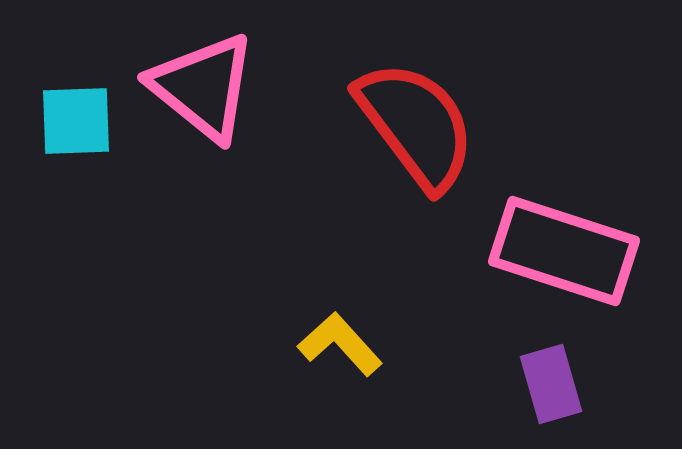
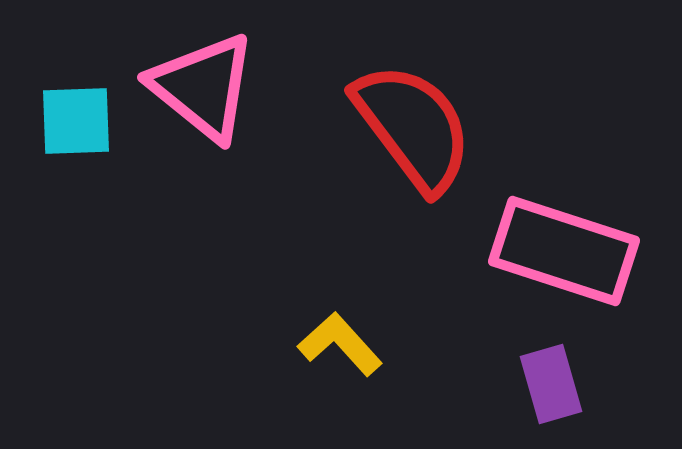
red semicircle: moved 3 px left, 2 px down
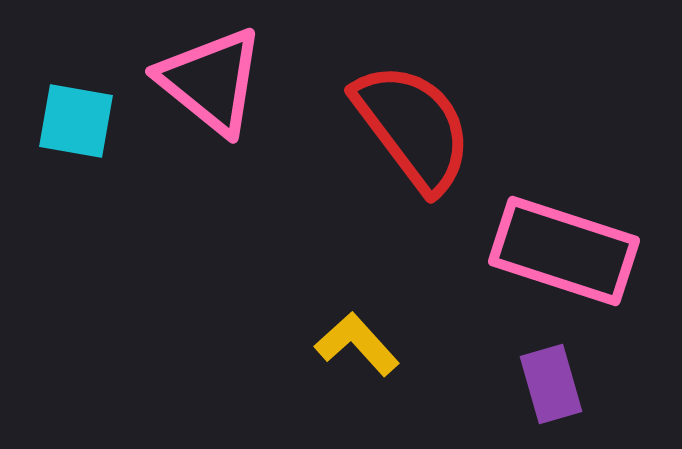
pink triangle: moved 8 px right, 6 px up
cyan square: rotated 12 degrees clockwise
yellow L-shape: moved 17 px right
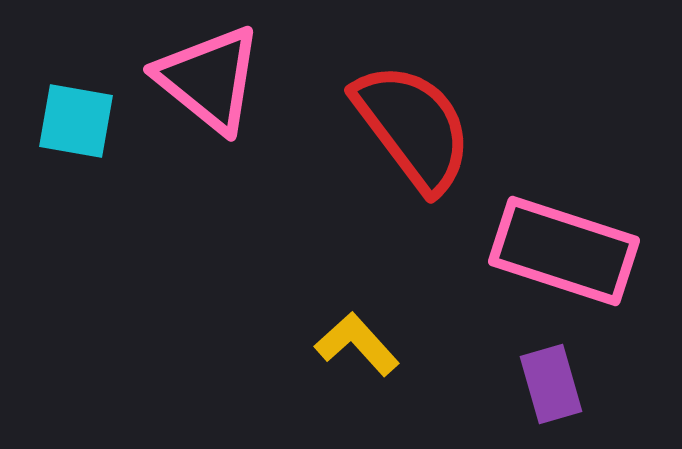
pink triangle: moved 2 px left, 2 px up
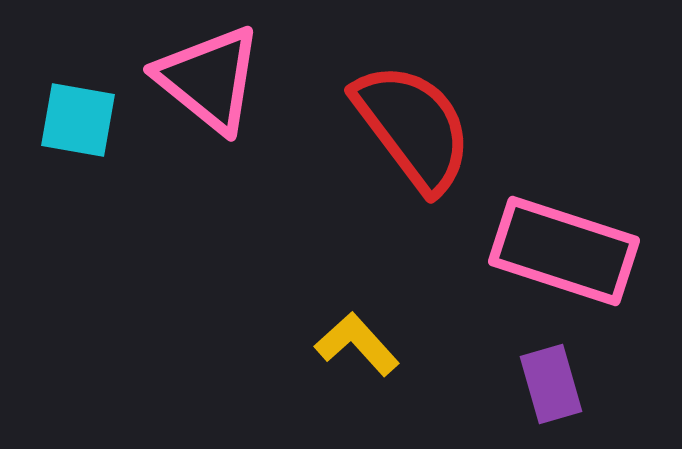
cyan square: moved 2 px right, 1 px up
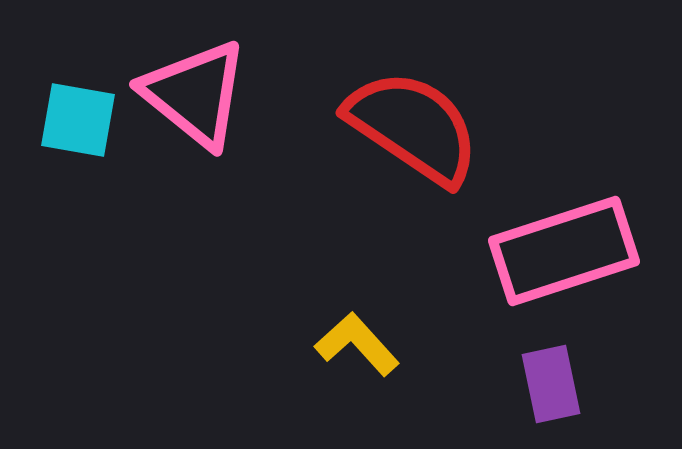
pink triangle: moved 14 px left, 15 px down
red semicircle: rotated 19 degrees counterclockwise
pink rectangle: rotated 36 degrees counterclockwise
purple rectangle: rotated 4 degrees clockwise
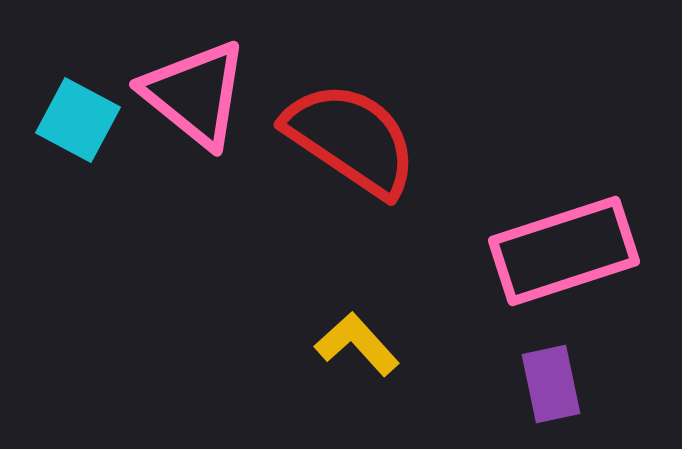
cyan square: rotated 18 degrees clockwise
red semicircle: moved 62 px left, 12 px down
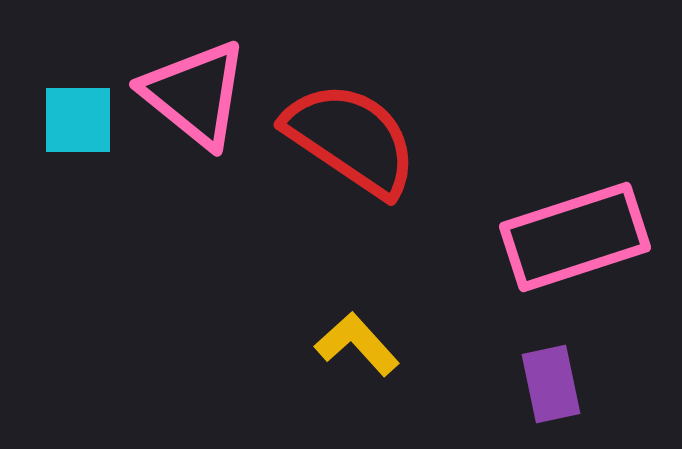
cyan square: rotated 28 degrees counterclockwise
pink rectangle: moved 11 px right, 14 px up
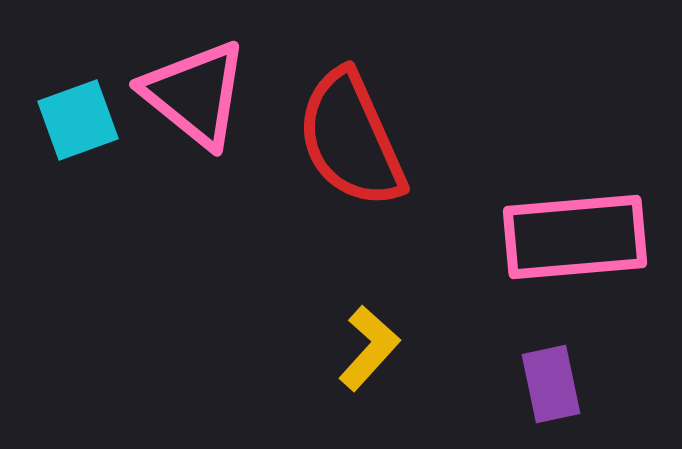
cyan square: rotated 20 degrees counterclockwise
red semicircle: rotated 148 degrees counterclockwise
pink rectangle: rotated 13 degrees clockwise
yellow L-shape: moved 12 px right, 4 px down; rotated 84 degrees clockwise
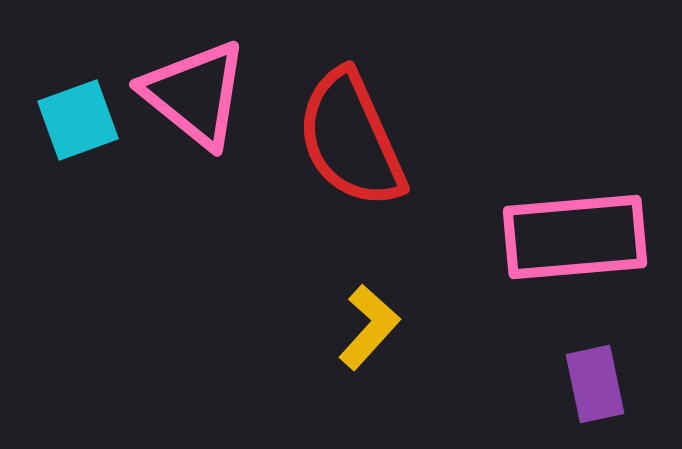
yellow L-shape: moved 21 px up
purple rectangle: moved 44 px right
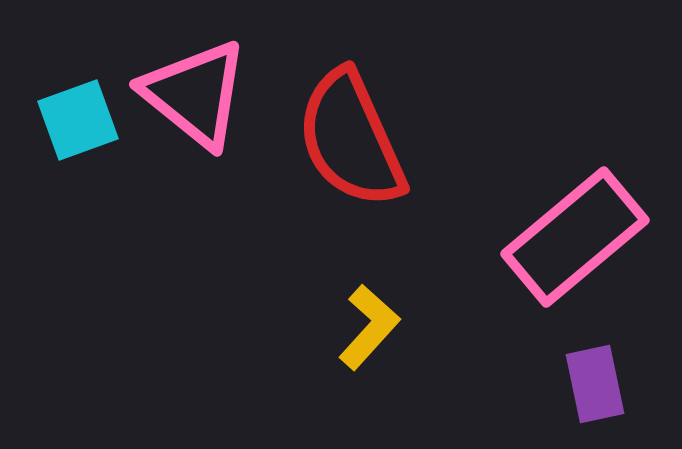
pink rectangle: rotated 35 degrees counterclockwise
